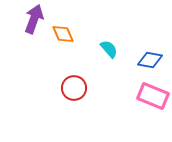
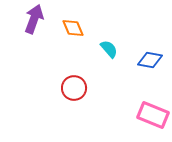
orange diamond: moved 10 px right, 6 px up
pink rectangle: moved 19 px down
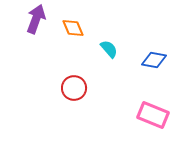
purple arrow: moved 2 px right
blue diamond: moved 4 px right
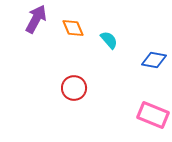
purple arrow: rotated 8 degrees clockwise
cyan semicircle: moved 9 px up
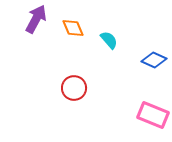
blue diamond: rotated 15 degrees clockwise
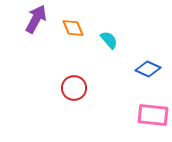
blue diamond: moved 6 px left, 9 px down
pink rectangle: rotated 16 degrees counterclockwise
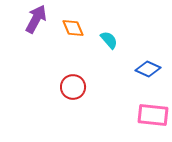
red circle: moved 1 px left, 1 px up
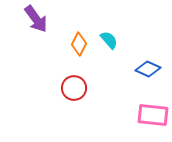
purple arrow: rotated 116 degrees clockwise
orange diamond: moved 6 px right, 16 px down; rotated 50 degrees clockwise
red circle: moved 1 px right, 1 px down
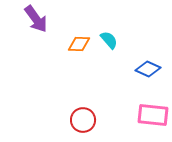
orange diamond: rotated 65 degrees clockwise
red circle: moved 9 px right, 32 px down
